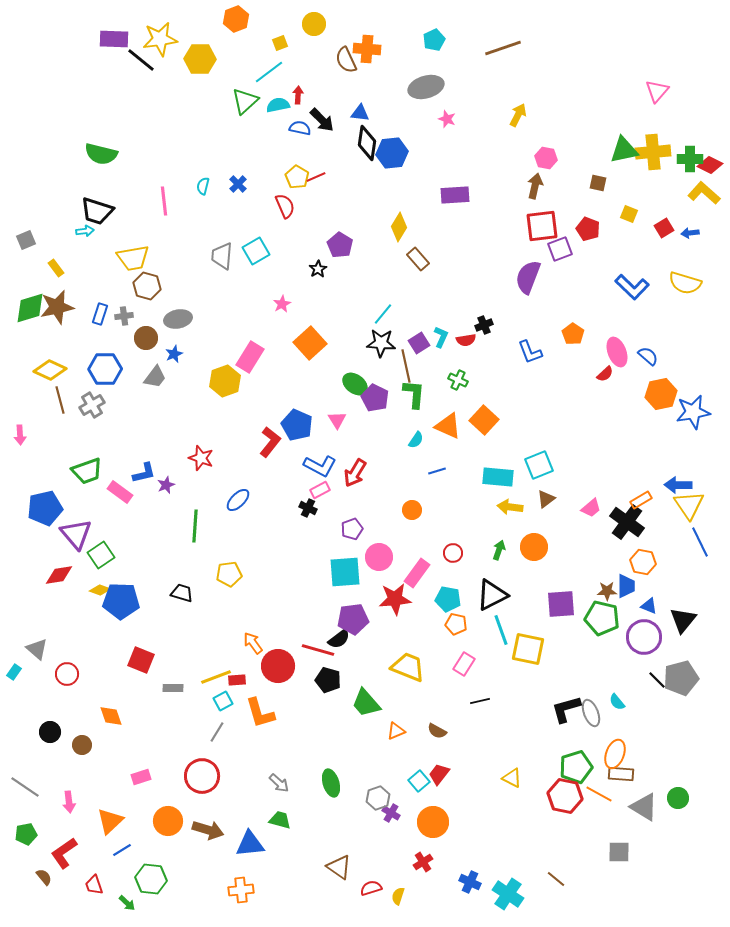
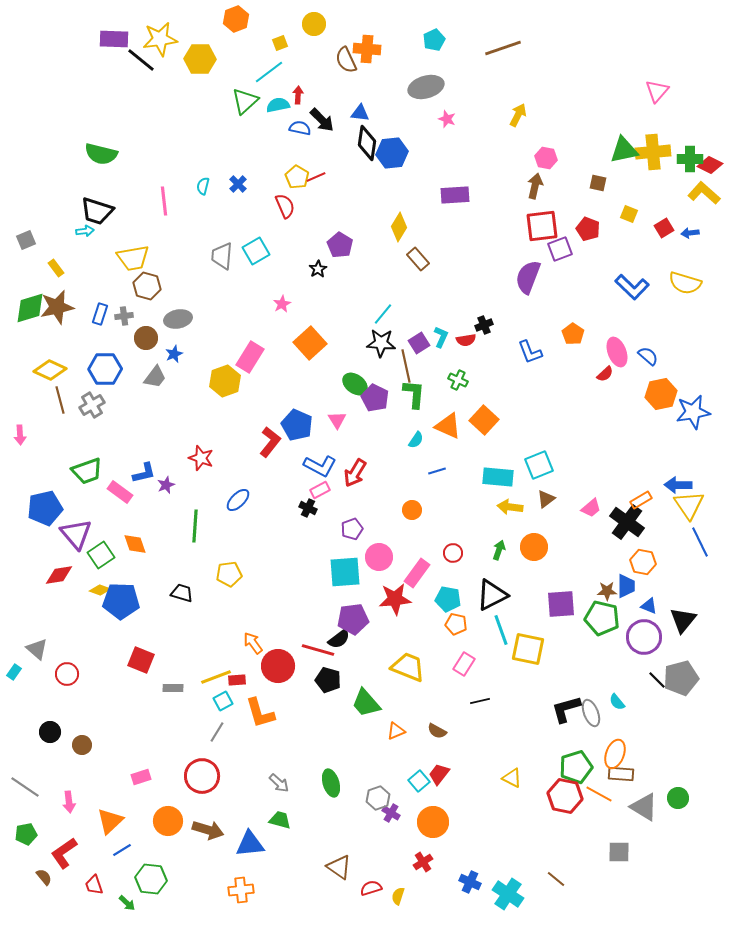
orange diamond at (111, 716): moved 24 px right, 172 px up
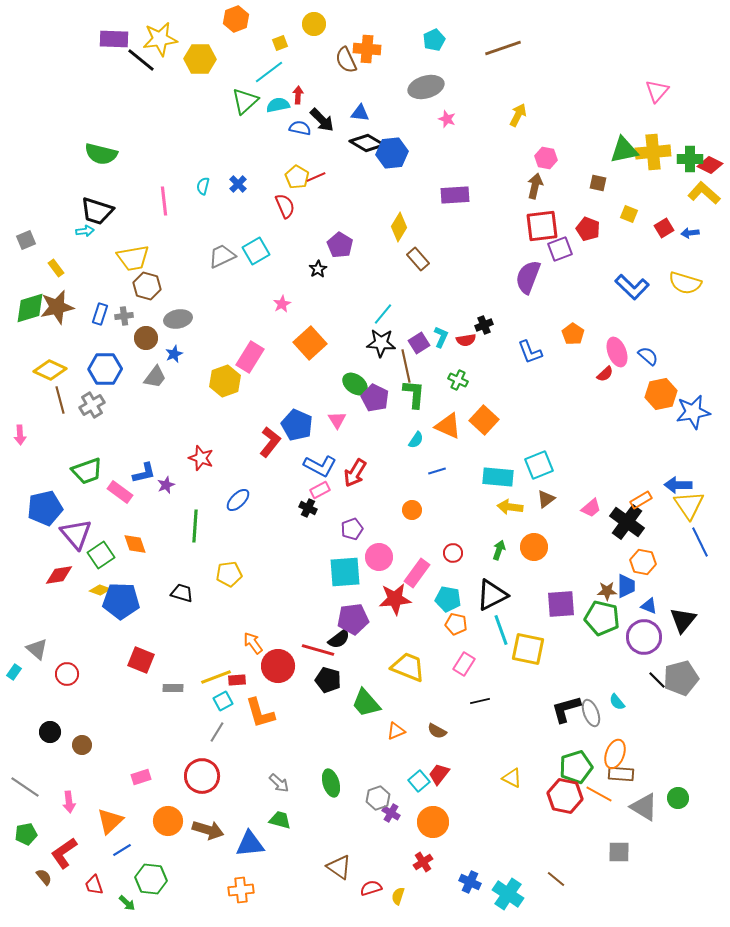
black diamond at (367, 143): rotated 68 degrees counterclockwise
gray trapezoid at (222, 256): rotated 60 degrees clockwise
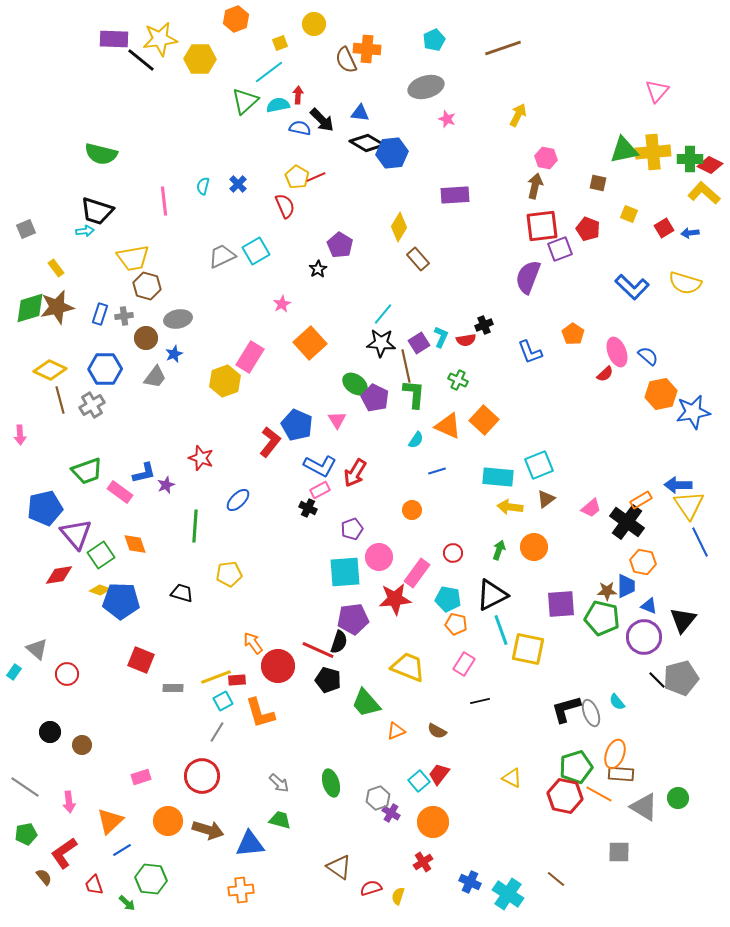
gray square at (26, 240): moved 11 px up
black semicircle at (339, 639): moved 3 px down; rotated 35 degrees counterclockwise
red line at (318, 650): rotated 8 degrees clockwise
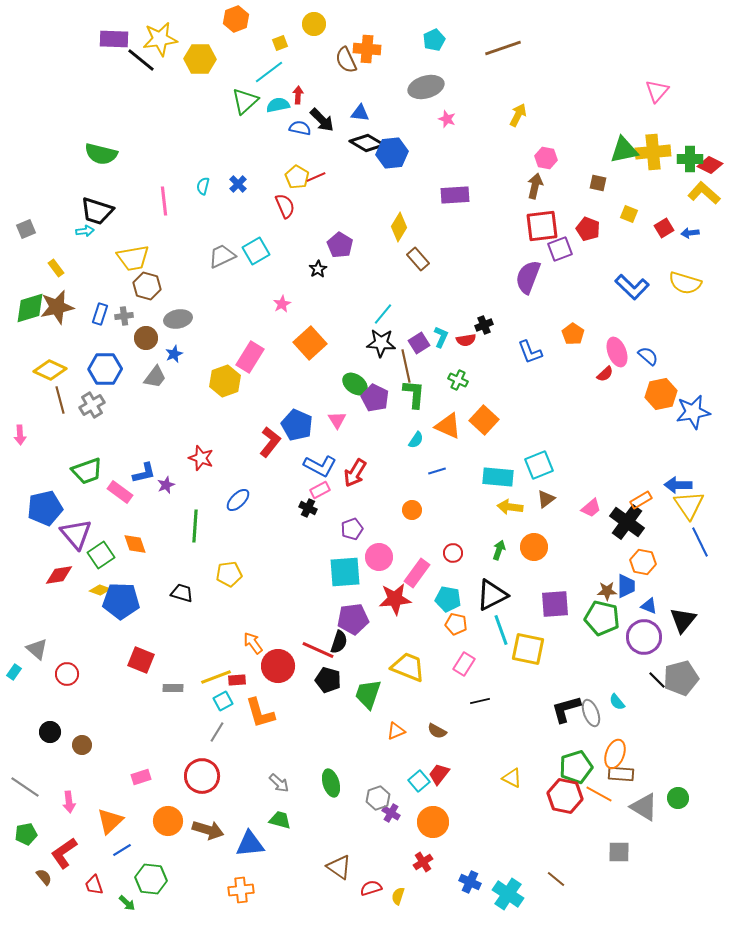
purple square at (561, 604): moved 6 px left
green trapezoid at (366, 703): moved 2 px right, 9 px up; rotated 60 degrees clockwise
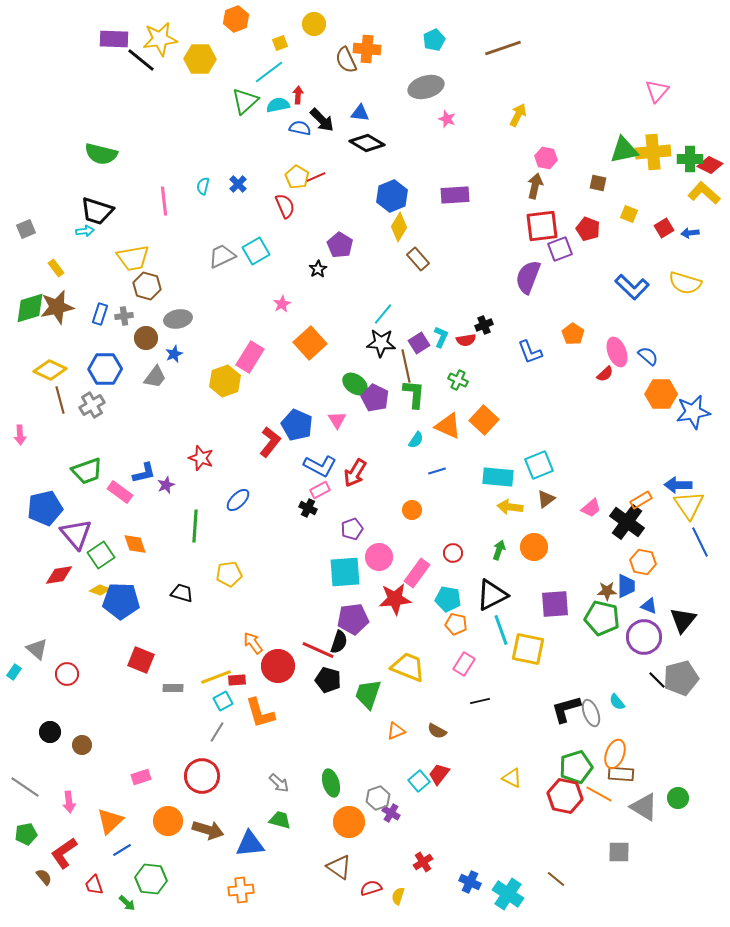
blue hexagon at (392, 153): moved 43 px down; rotated 16 degrees counterclockwise
orange hexagon at (661, 394): rotated 12 degrees clockwise
orange circle at (433, 822): moved 84 px left
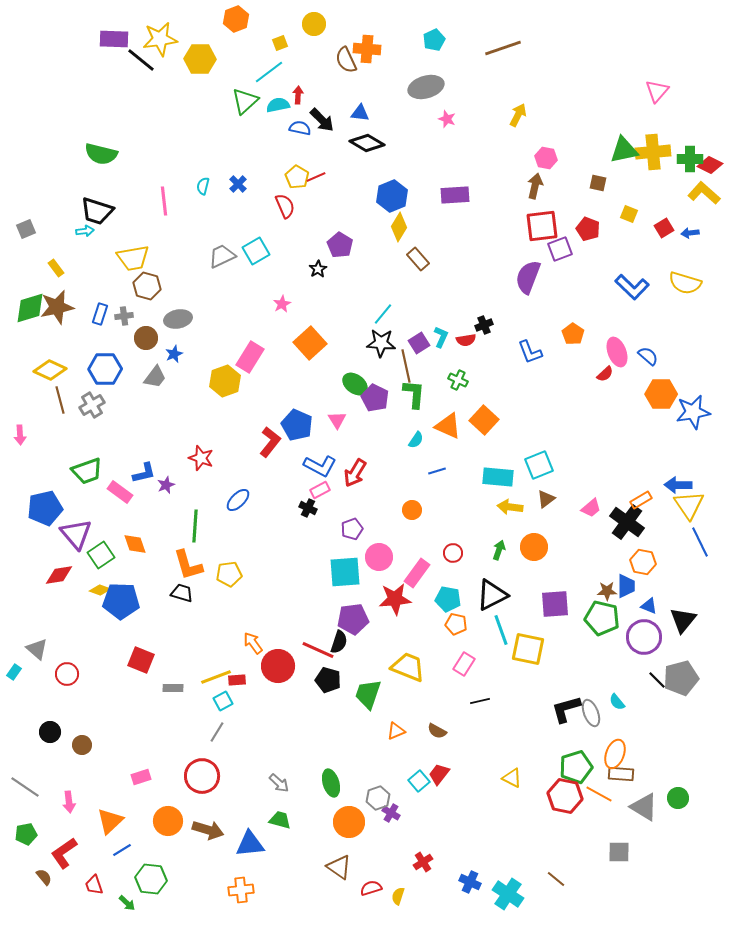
orange L-shape at (260, 713): moved 72 px left, 148 px up
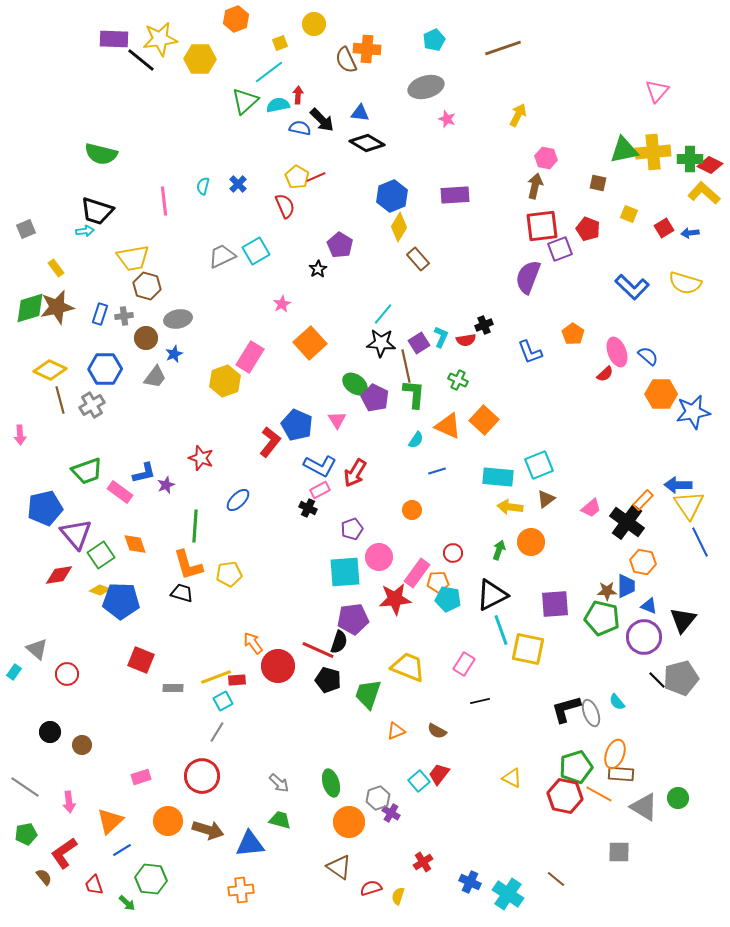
orange rectangle at (641, 500): moved 2 px right; rotated 15 degrees counterclockwise
orange circle at (534, 547): moved 3 px left, 5 px up
orange pentagon at (456, 624): moved 18 px left, 42 px up; rotated 15 degrees counterclockwise
